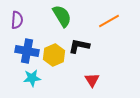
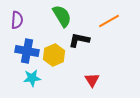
black L-shape: moved 6 px up
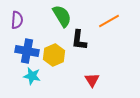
black L-shape: rotated 95 degrees counterclockwise
cyan star: moved 2 px up; rotated 18 degrees clockwise
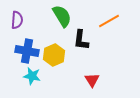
black L-shape: moved 2 px right
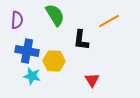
green semicircle: moved 7 px left, 1 px up
yellow hexagon: moved 6 px down; rotated 25 degrees clockwise
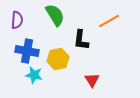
yellow hexagon: moved 4 px right, 2 px up; rotated 15 degrees counterclockwise
cyan star: moved 2 px right, 1 px up
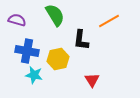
purple semicircle: rotated 78 degrees counterclockwise
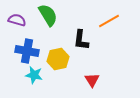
green semicircle: moved 7 px left
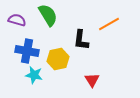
orange line: moved 3 px down
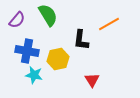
purple semicircle: rotated 114 degrees clockwise
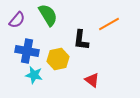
red triangle: rotated 21 degrees counterclockwise
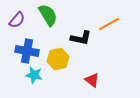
black L-shape: moved 2 px up; rotated 85 degrees counterclockwise
